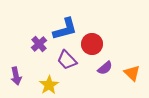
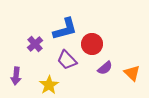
purple cross: moved 4 px left
purple arrow: rotated 18 degrees clockwise
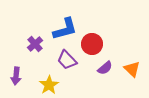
orange triangle: moved 4 px up
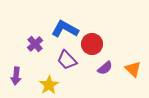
blue L-shape: rotated 136 degrees counterclockwise
orange triangle: moved 1 px right
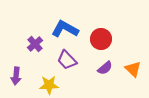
red circle: moved 9 px right, 5 px up
yellow star: rotated 30 degrees clockwise
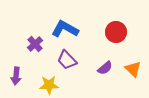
red circle: moved 15 px right, 7 px up
